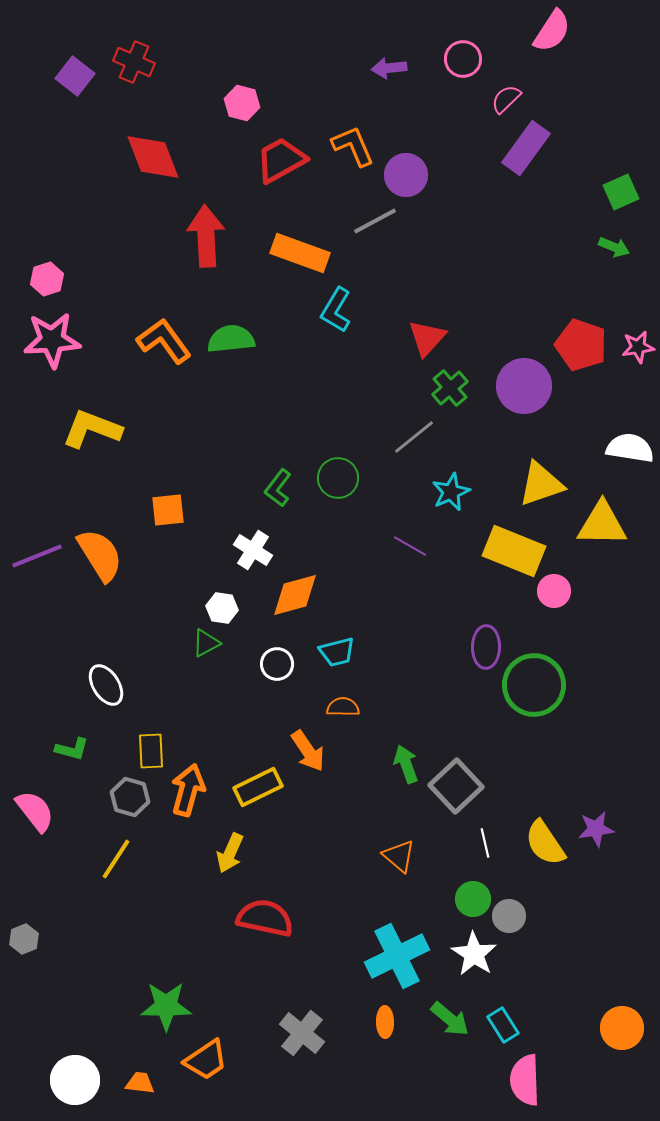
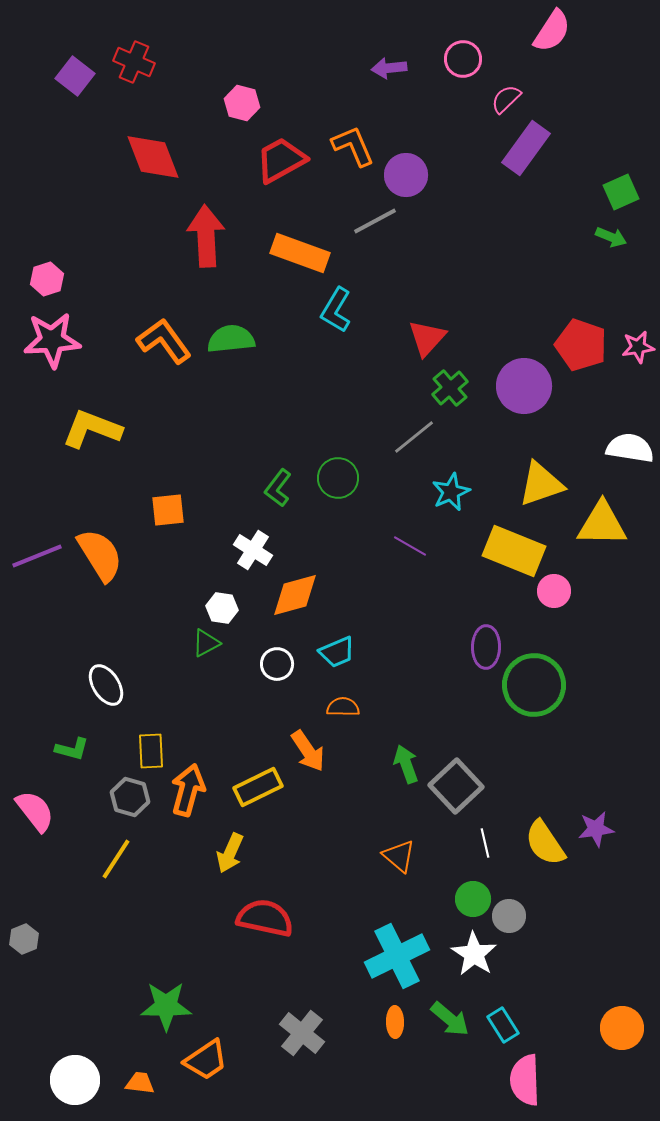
green arrow at (614, 247): moved 3 px left, 10 px up
cyan trapezoid at (337, 652): rotated 9 degrees counterclockwise
orange ellipse at (385, 1022): moved 10 px right
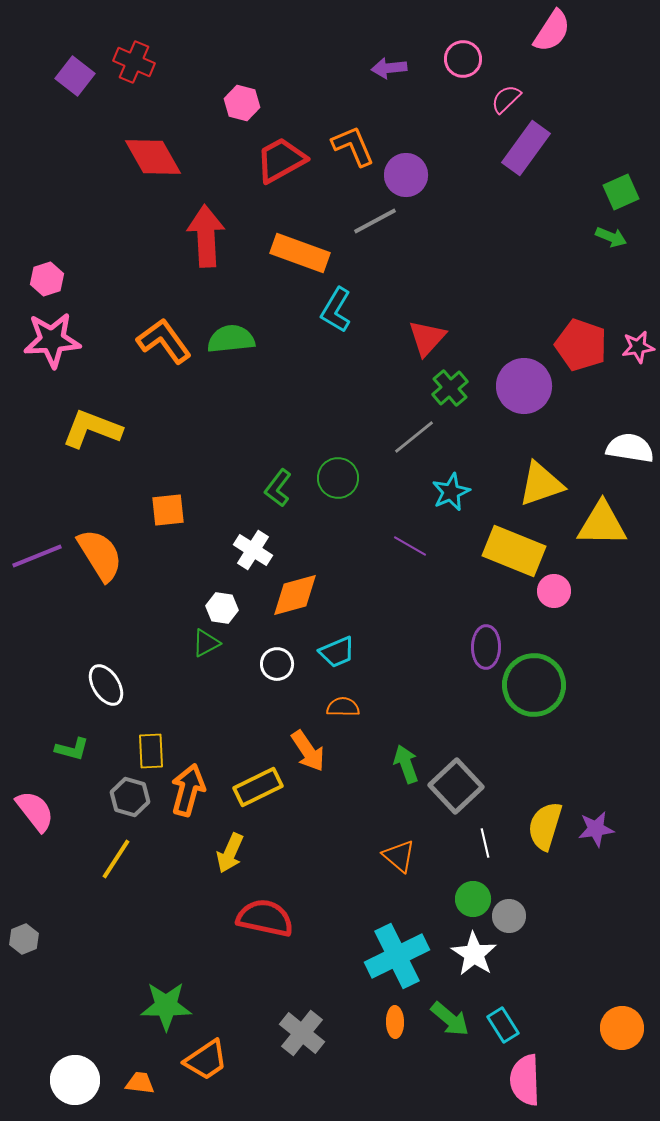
red diamond at (153, 157): rotated 8 degrees counterclockwise
yellow semicircle at (545, 843): moved 17 px up; rotated 51 degrees clockwise
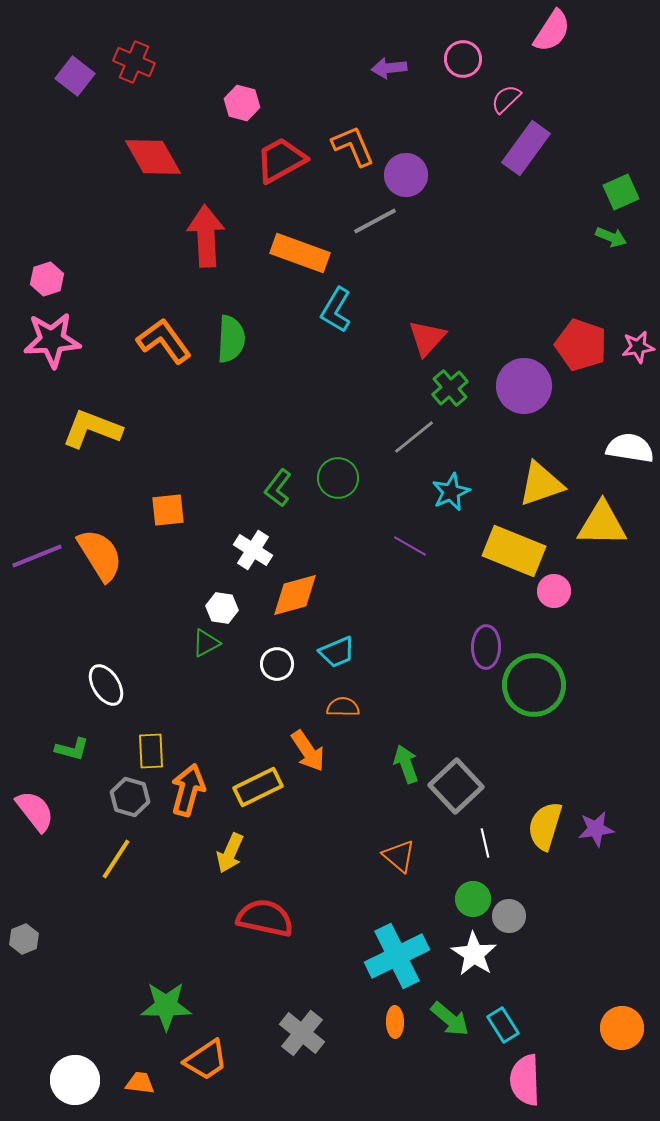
green semicircle at (231, 339): rotated 99 degrees clockwise
